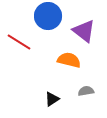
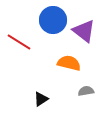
blue circle: moved 5 px right, 4 px down
orange semicircle: moved 3 px down
black triangle: moved 11 px left
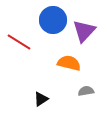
purple triangle: rotated 35 degrees clockwise
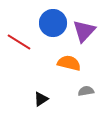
blue circle: moved 3 px down
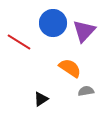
orange semicircle: moved 1 px right, 5 px down; rotated 20 degrees clockwise
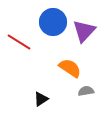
blue circle: moved 1 px up
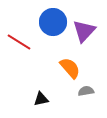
orange semicircle: rotated 15 degrees clockwise
black triangle: rotated 21 degrees clockwise
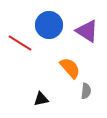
blue circle: moved 4 px left, 3 px down
purple triangle: moved 3 px right; rotated 40 degrees counterclockwise
red line: moved 1 px right, 1 px down
gray semicircle: rotated 105 degrees clockwise
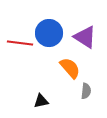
blue circle: moved 8 px down
purple triangle: moved 2 px left, 6 px down
red line: rotated 25 degrees counterclockwise
black triangle: moved 2 px down
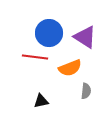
red line: moved 15 px right, 14 px down
orange semicircle: rotated 110 degrees clockwise
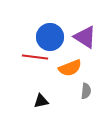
blue circle: moved 1 px right, 4 px down
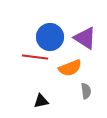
purple triangle: moved 1 px down
gray semicircle: rotated 14 degrees counterclockwise
